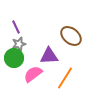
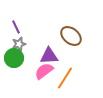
pink semicircle: moved 11 px right, 3 px up
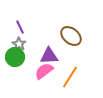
purple line: moved 4 px right
gray star: rotated 24 degrees counterclockwise
green circle: moved 1 px right, 1 px up
orange line: moved 5 px right, 1 px up
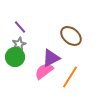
purple line: rotated 16 degrees counterclockwise
gray star: rotated 16 degrees clockwise
purple triangle: moved 2 px right, 2 px down; rotated 24 degrees counterclockwise
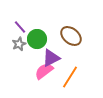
green circle: moved 22 px right, 18 px up
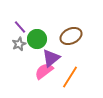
brown ellipse: rotated 65 degrees counterclockwise
purple triangle: rotated 12 degrees counterclockwise
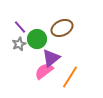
brown ellipse: moved 9 px left, 8 px up
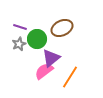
purple line: rotated 32 degrees counterclockwise
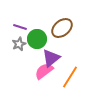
brown ellipse: rotated 15 degrees counterclockwise
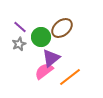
purple line: rotated 24 degrees clockwise
green circle: moved 4 px right, 2 px up
orange line: rotated 20 degrees clockwise
